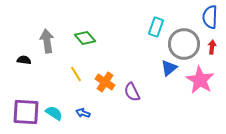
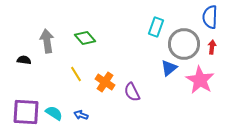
blue arrow: moved 2 px left, 2 px down
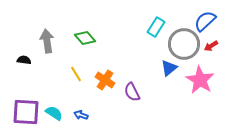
blue semicircle: moved 5 px left, 4 px down; rotated 45 degrees clockwise
cyan rectangle: rotated 12 degrees clockwise
red arrow: moved 1 px left, 1 px up; rotated 128 degrees counterclockwise
orange cross: moved 2 px up
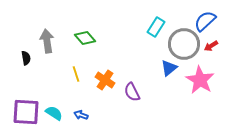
black semicircle: moved 2 px right, 2 px up; rotated 72 degrees clockwise
yellow line: rotated 14 degrees clockwise
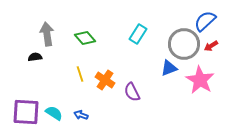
cyan rectangle: moved 18 px left, 7 px down
gray arrow: moved 7 px up
black semicircle: moved 9 px right, 1 px up; rotated 88 degrees counterclockwise
blue triangle: rotated 18 degrees clockwise
yellow line: moved 4 px right
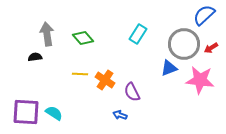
blue semicircle: moved 1 px left, 6 px up
green diamond: moved 2 px left
red arrow: moved 2 px down
yellow line: rotated 70 degrees counterclockwise
pink star: rotated 24 degrees counterclockwise
blue arrow: moved 39 px right
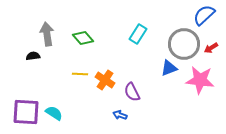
black semicircle: moved 2 px left, 1 px up
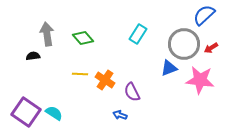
purple square: rotated 32 degrees clockwise
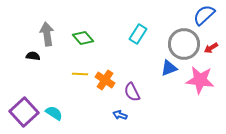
black semicircle: rotated 16 degrees clockwise
purple square: moved 2 px left; rotated 12 degrees clockwise
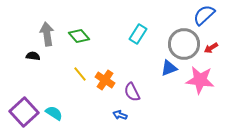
green diamond: moved 4 px left, 2 px up
yellow line: rotated 49 degrees clockwise
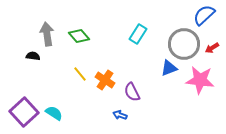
red arrow: moved 1 px right
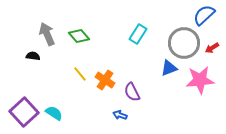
gray arrow: rotated 15 degrees counterclockwise
gray circle: moved 1 px up
pink star: rotated 12 degrees counterclockwise
